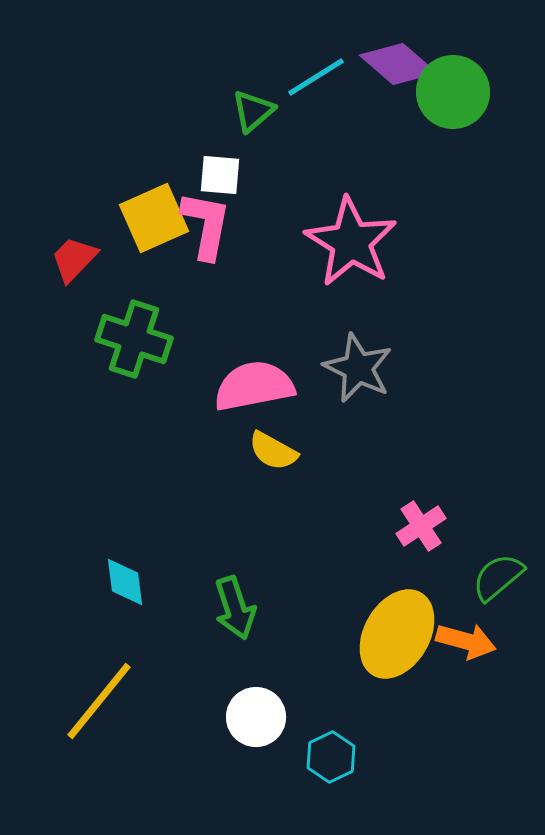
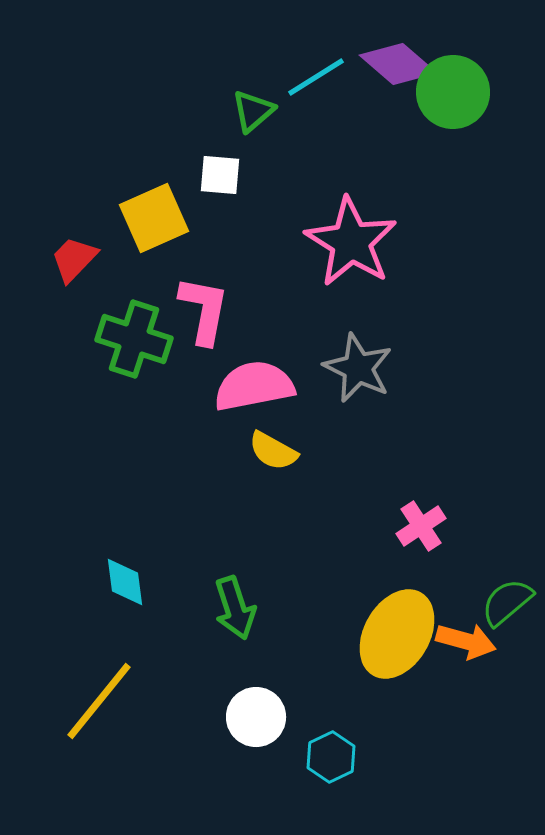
pink L-shape: moved 2 px left, 85 px down
green semicircle: moved 9 px right, 25 px down
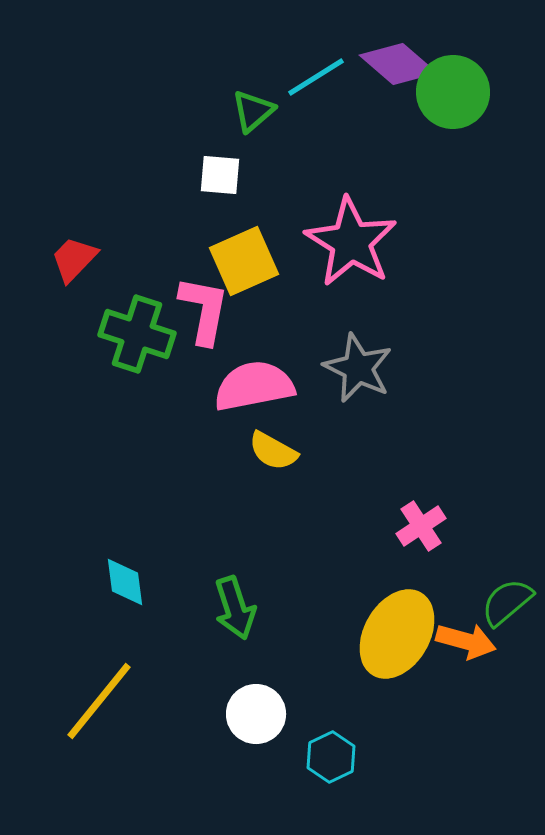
yellow square: moved 90 px right, 43 px down
green cross: moved 3 px right, 5 px up
white circle: moved 3 px up
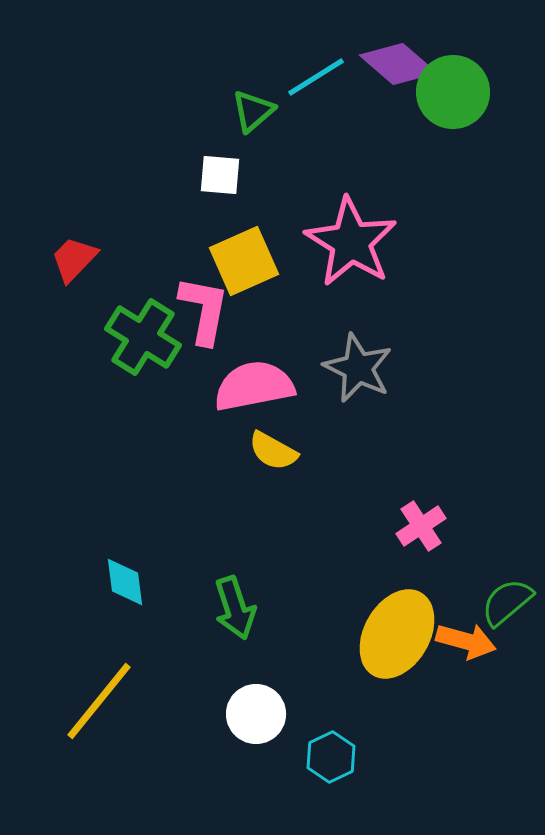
green cross: moved 6 px right, 3 px down; rotated 14 degrees clockwise
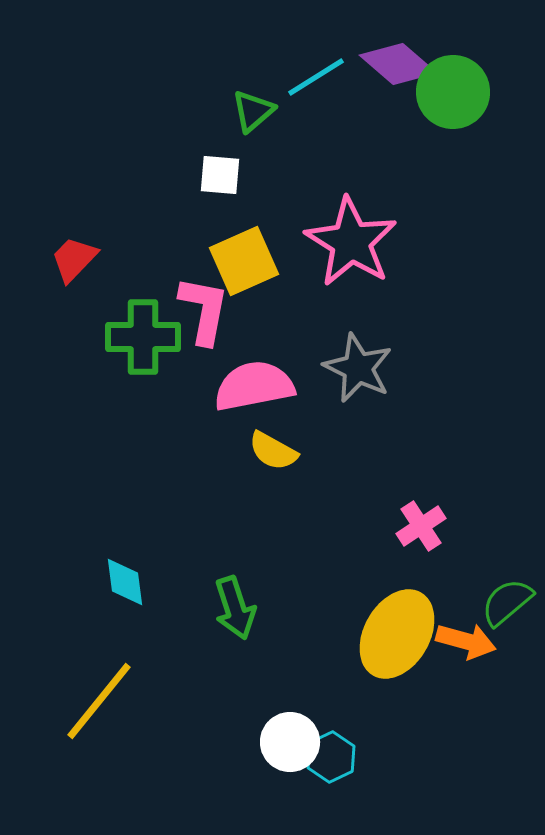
green cross: rotated 32 degrees counterclockwise
white circle: moved 34 px right, 28 px down
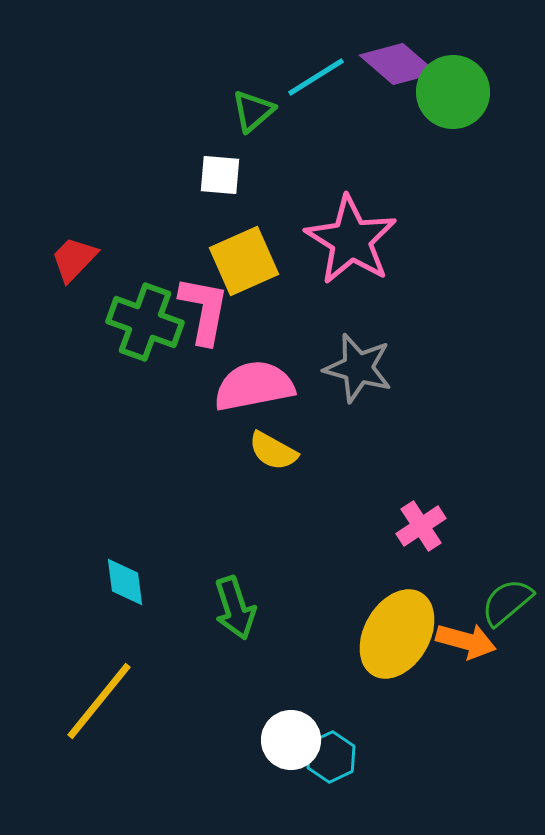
pink star: moved 2 px up
green cross: moved 2 px right, 15 px up; rotated 20 degrees clockwise
gray star: rotated 10 degrees counterclockwise
white circle: moved 1 px right, 2 px up
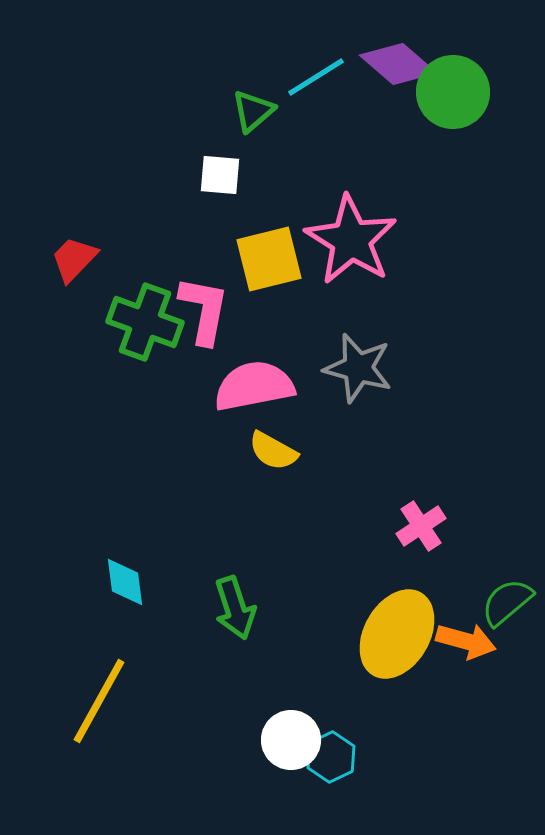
yellow square: moved 25 px right, 2 px up; rotated 10 degrees clockwise
yellow line: rotated 10 degrees counterclockwise
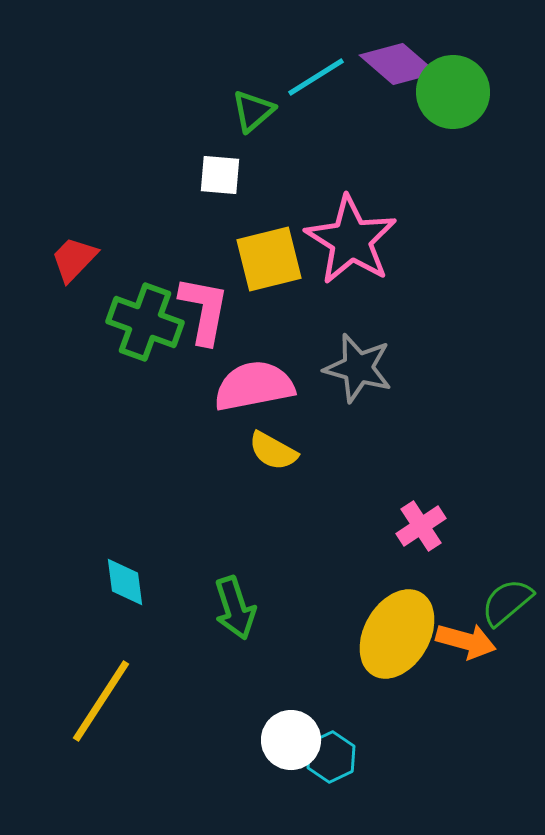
yellow line: moved 2 px right; rotated 4 degrees clockwise
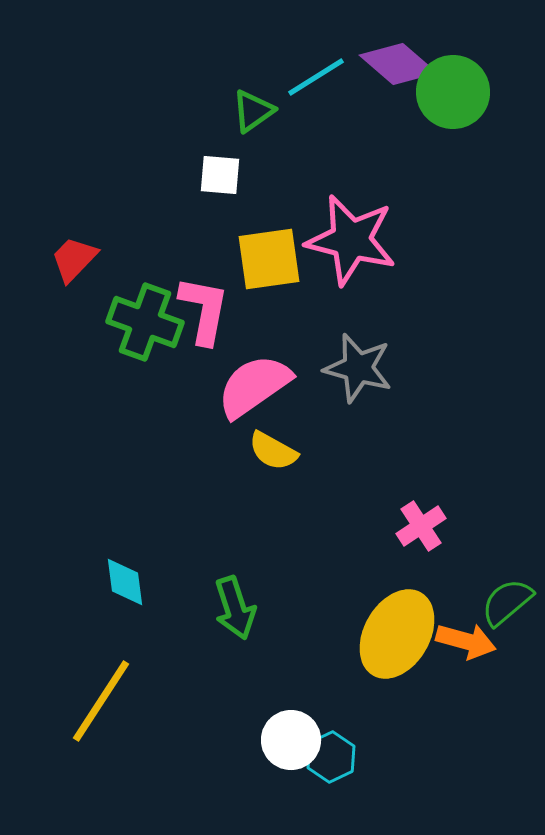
green triangle: rotated 6 degrees clockwise
pink star: rotated 18 degrees counterclockwise
yellow square: rotated 6 degrees clockwise
pink semicircle: rotated 24 degrees counterclockwise
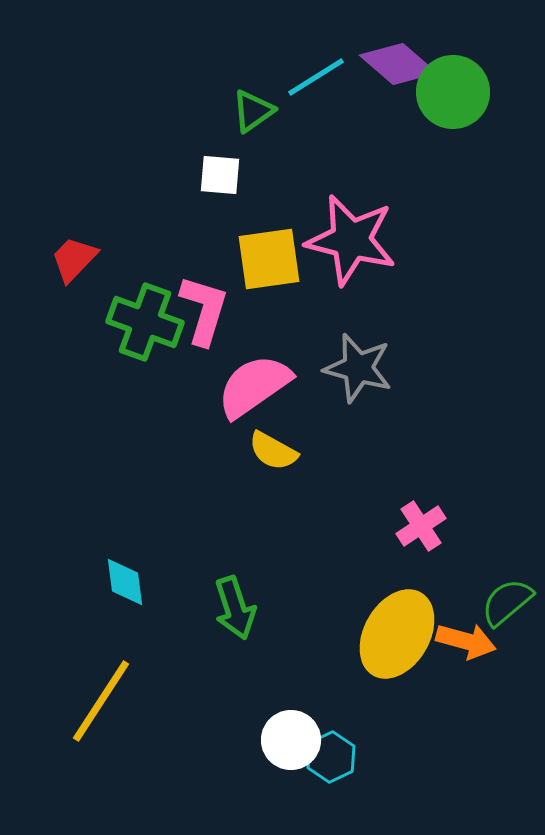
pink L-shape: rotated 6 degrees clockwise
